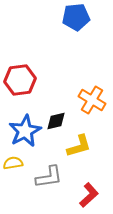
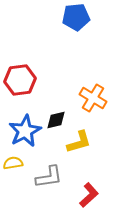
orange cross: moved 1 px right, 2 px up
black diamond: moved 1 px up
yellow L-shape: moved 4 px up
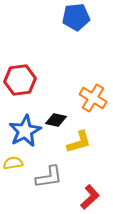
black diamond: rotated 25 degrees clockwise
red L-shape: moved 1 px right, 2 px down
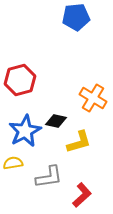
red hexagon: rotated 8 degrees counterclockwise
black diamond: moved 1 px down
red L-shape: moved 8 px left, 2 px up
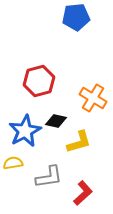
red hexagon: moved 19 px right, 1 px down
red L-shape: moved 1 px right, 2 px up
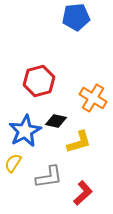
yellow semicircle: rotated 48 degrees counterclockwise
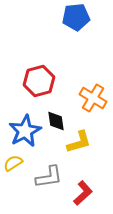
black diamond: rotated 70 degrees clockwise
yellow semicircle: rotated 24 degrees clockwise
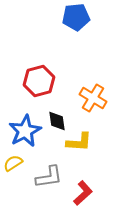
black diamond: moved 1 px right
yellow L-shape: rotated 20 degrees clockwise
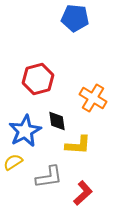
blue pentagon: moved 1 px left, 1 px down; rotated 12 degrees clockwise
red hexagon: moved 1 px left, 2 px up
yellow L-shape: moved 1 px left, 3 px down
yellow semicircle: moved 1 px up
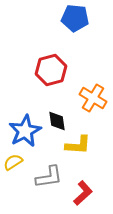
red hexagon: moved 13 px right, 9 px up
